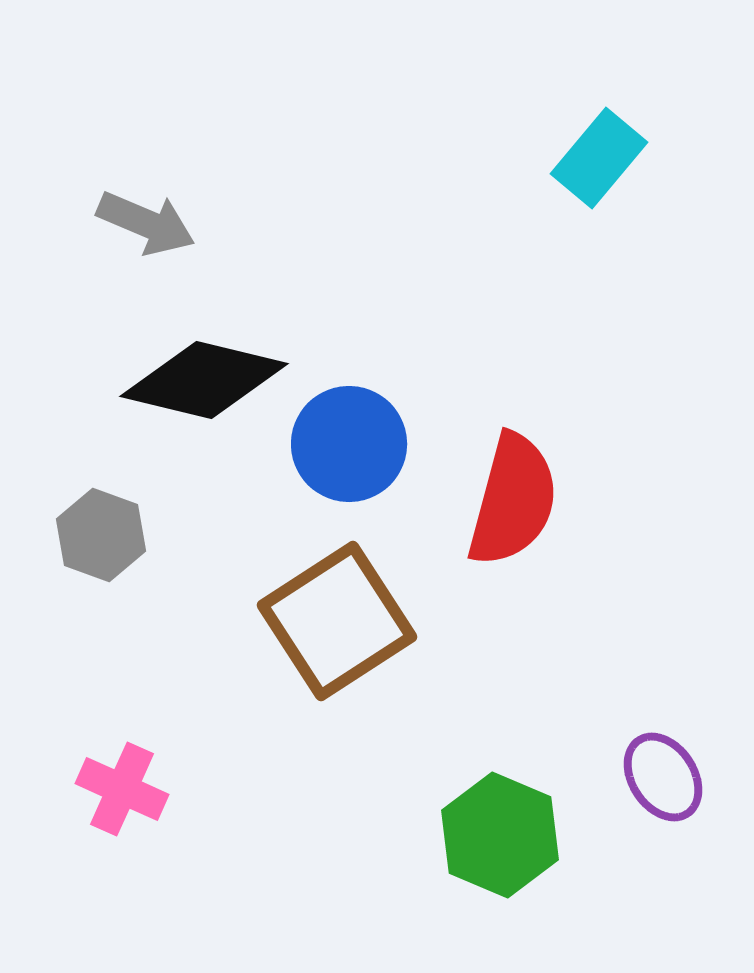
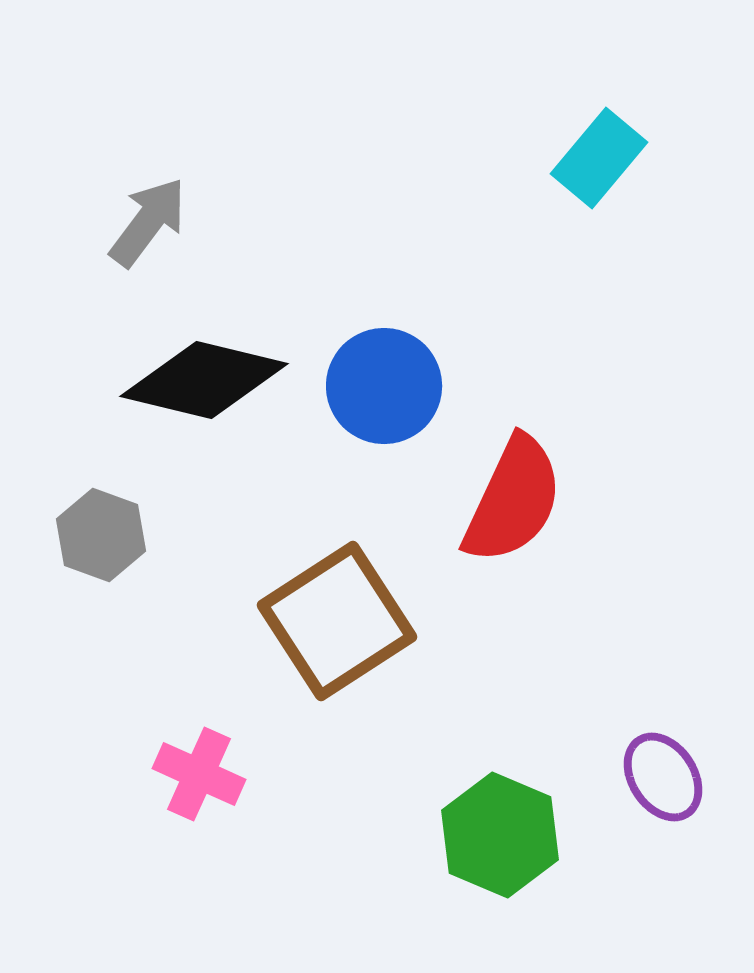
gray arrow: moved 2 px right, 1 px up; rotated 76 degrees counterclockwise
blue circle: moved 35 px right, 58 px up
red semicircle: rotated 10 degrees clockwise
pink cross: moved 77 px right, 15 px up
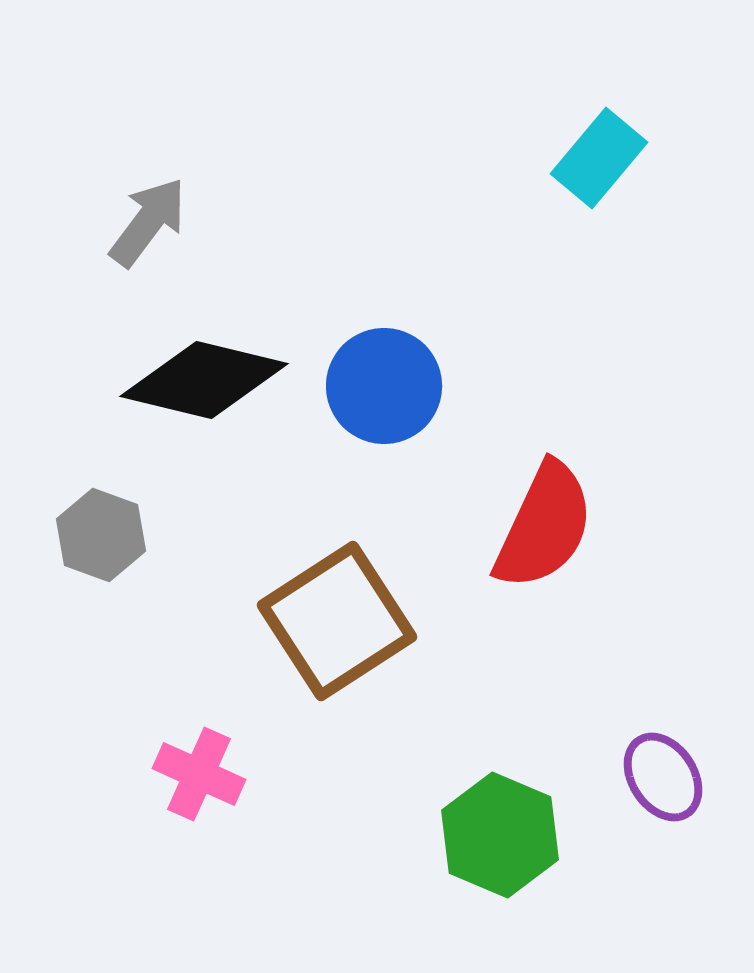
red semicircle: moved 31 px right, 26 px down
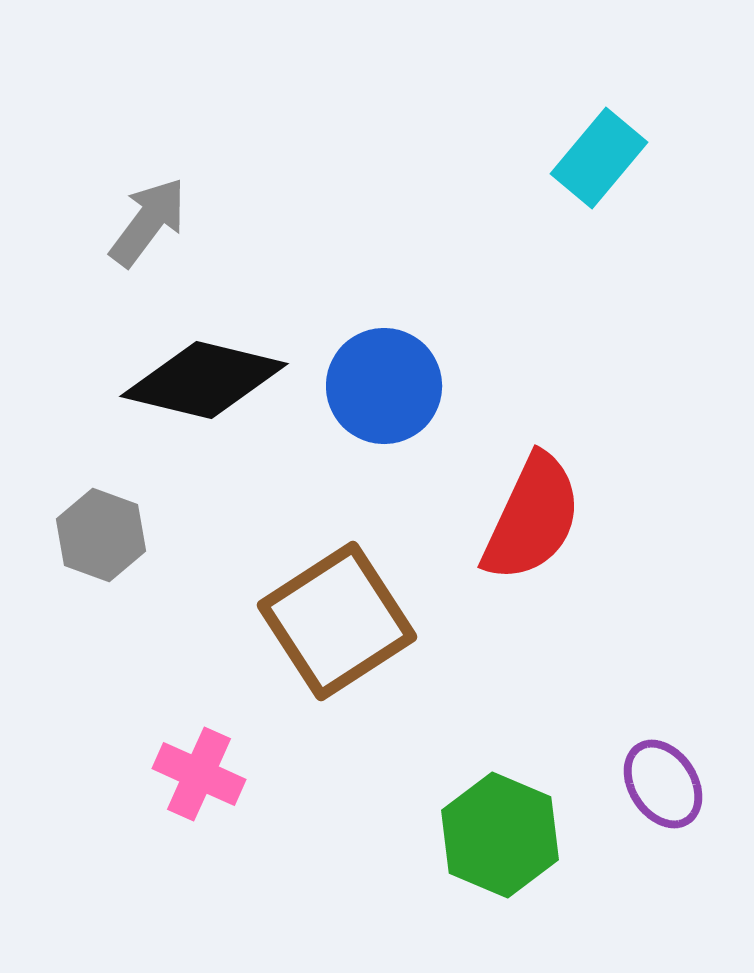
red semicircle: moved 12 px left, 8 px up
purple ellipse: moved 7 px down
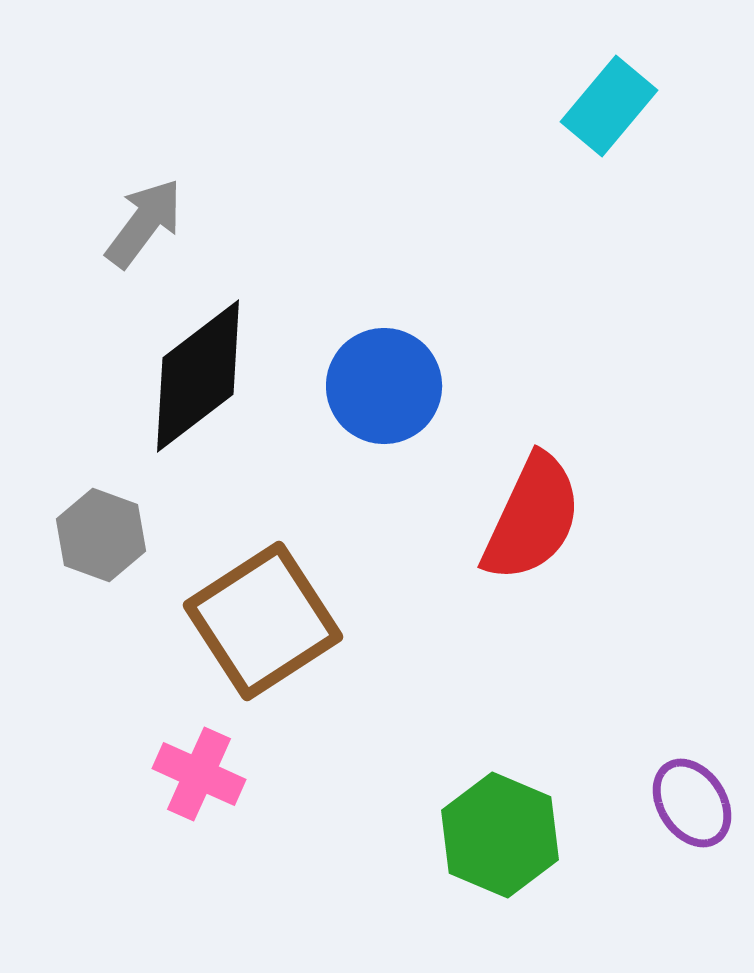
cyan rectangle: moved 10 px right, 52 px up
gray arrow: moved 4 px left, 1 px down
black diamond: moved 6 px left, 4 px up; rotated 51 degrees counterclockwise
brown square: moved 74 px left
purple ellipse: moved 29 px right, 19 px down
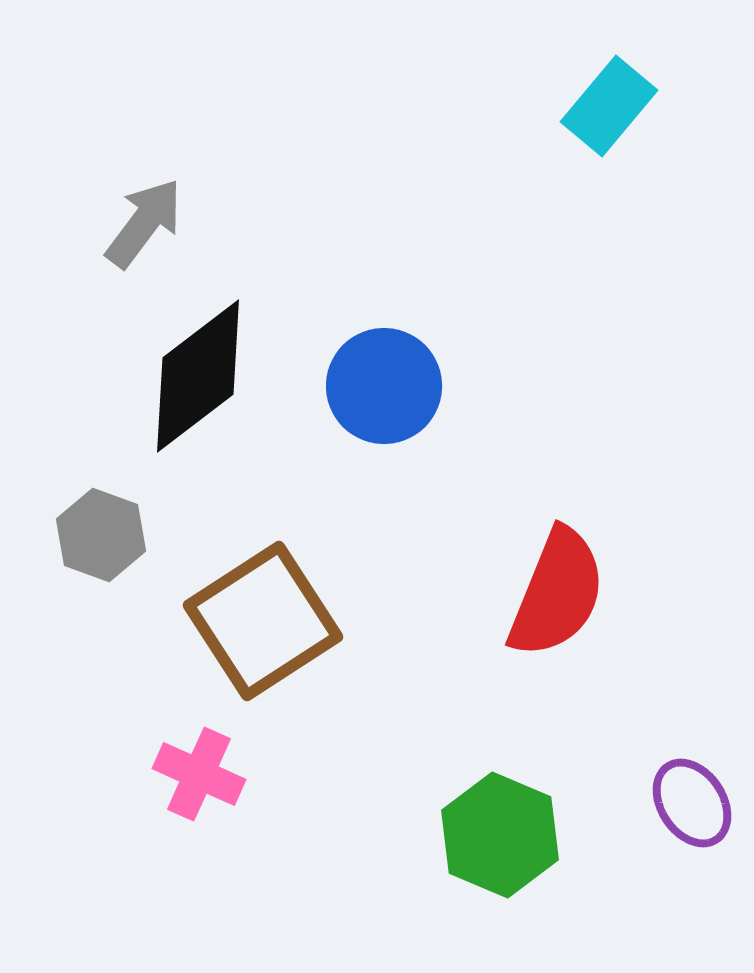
red semicircle: moved 25 px right, 75 px down; rotated 3 degrees counterclockwise
